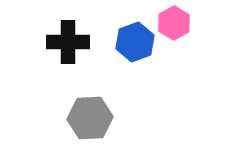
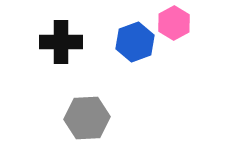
black cross: moved 7 px left
gray hexagon: moved 3 px left
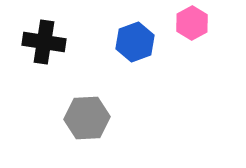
pink hexagon: moved 18 px right
black cross: moved 17 px left; rotated 9 degrees clockwise
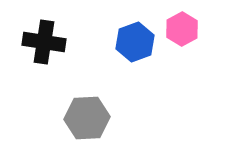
pink hexagon: moved 10 px left, 6 px down
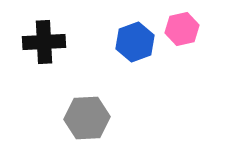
pink hexagon: rotated 16 degrees clockwise
black cross: rotated 12 degrees counterclockwise
